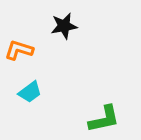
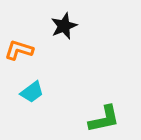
black star: rotated 12 degrees counterclockwise
cyan trapezoid: moved 2 px right
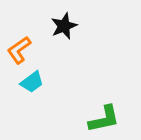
orange L-shape: rotated 52 degrees counterclockwise
cyan trapezoid: moved 10 px up
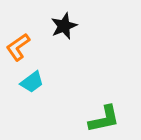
orange L-shape: moved 1 px left, 3 px up
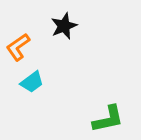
green L-shape: moved 4 px right
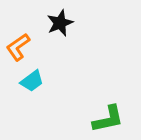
black star: moved 4 px left, 3 px up
cyan trapezoid: moved 1 px up
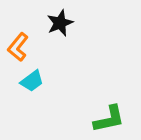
orange L-shape: rotated 16 degrees counterclockwise
green L-shape: moved 1 px right
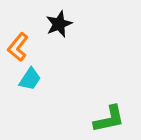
black star: moved 1 px left, 1 px down
cyan trapezoid: moved 2 px left, 2 px up; rotated 20 degrees counterclockwise
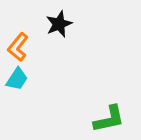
cyan trapezoid: moved 13 px left
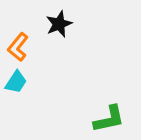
cyan trapezoid: moved 1 px left, 3 px down
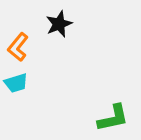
cyan trapezoid: moved 1 px down; rotated 40 degrees clockwise
green L-shape: moved 4 px right, 1 px up
